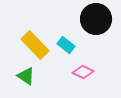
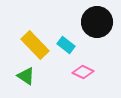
black circle: moved 1 px right, 3 px down
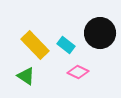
black circle: moved 3 px right, 11 px down
pink diamond: moved 5 px left
